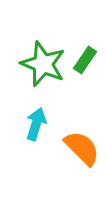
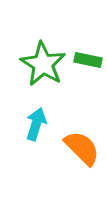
green rectangle: moved 3 px right; rotated 68 degrees clockwise
green star: rotated 9 degrees clockwise
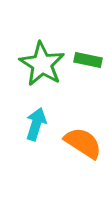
green star: moved 1 px left
orange semicircle: moved 1 px right, 5 px up; rotated 12 degrees counterclockwise
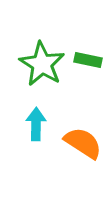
cyan arrow: rotated 16 degrees counterclockwise
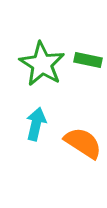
cyan arrow: rotated 12 degrees clockwise
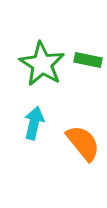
cyan arrow: moved 2 px left, 1 px up
orange semicircle: rotated 18 degrees clockwise
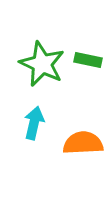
green star: rotated 6 degrees counterclockwise
orange semicircle: rotated 54 degrees counterclockwise
